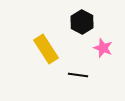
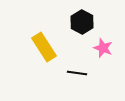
yellow rectangle: moved 2 px left, 2 px up
black line: moved 1 px left, 2 px up
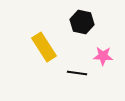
black hexagon: rotated 15 degrees counterclockwise
pink star: moved 8 px down; rotated 18 degrees counterclockwise
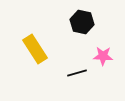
yellow rectangle: moved 9 px left, 2 px down
black line: rotated 24 degrees counterclockwise
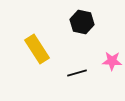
yellow rectangle: moved 2 px right
pink star: moved 9 px right, 5 px down
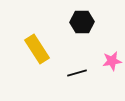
black hexagon: rotated 15 degrees counterclockwise
pink star: rotated 12 degrees counterclockwise
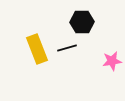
yellow rectangle: rotated 12 degrees clockwise
black line: moved 10 px left, 25 px up
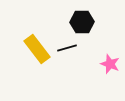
yellow rectangle: rotated 16 degrees counterclockwise
pink star: moved 2 px left, 3 px down; rotated 30 degrees clockwise
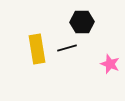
yellow rectangle: rotated 28 degrees clockwise
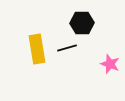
black hexagon: moved 1 px down
